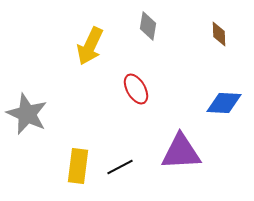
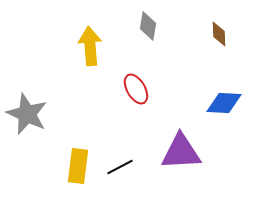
yellow arrow: rotated 150 degrees clockwise
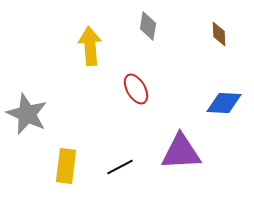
yellow rectangle: moved 12 px left
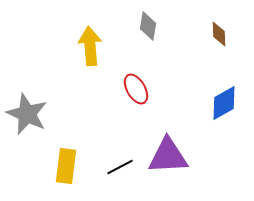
blue diamond: rotated 33 degrees counterclockwise
purple triangle: moved 13 px left, 4 px down
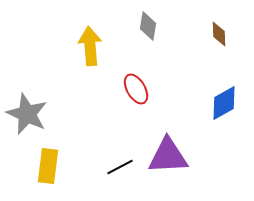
yellow rectangle: moved 18 px left
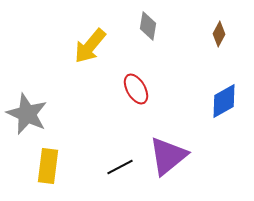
brown diamond: rotated 30 degrees clockwise
yellow arrow: rotated 135 degrees counterclockwise
blue diamond: moved 2 px up
purple triangle: rotated 36 degrees counterclockwise
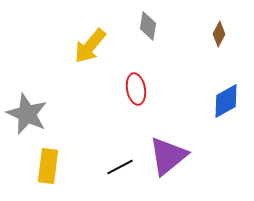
red ellipse: rotated 20 degrees clockwise
blue diamond: moved 2 px right
